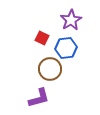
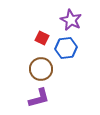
purple star: rotated 15 degrees counterclockwise
brown circle: moved 9 px left
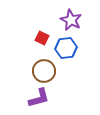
brown circle: moved 3 px right, 2 px down
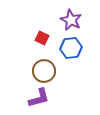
blue hexagon: moved 5 px right
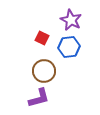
blue hexagon: moved 2 px left, 1 px up
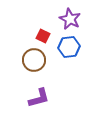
purple star: moved 1 px left, 1 px up
red square: moved 1 px right, 2 px up
brown circle: moved 10 px left, 11 px up
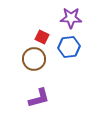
purple star: moved 1 px right, 1 px up; rotated 25 degrees counterclockwise
red square: moved 1 px left, 1 px down
brown circle: moved 1 px up
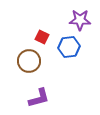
purple star: moved 9 px right, 2 px down
brown circle: moved 5 px left, 2 px down
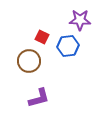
blue hexagon: moved 1 px left, 1 px up
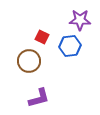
blue hexagon: moved 2 px right
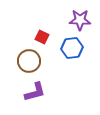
blue hexagon: moved 2 px right, 2 px down
purple L-shape: moved 4 px left, 6 px up
